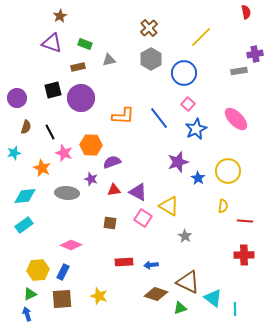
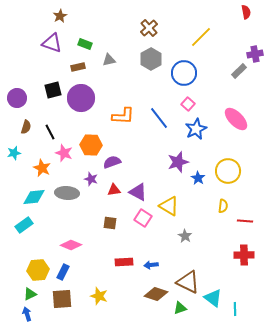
gray rectangle at (239, 71): rotated 35 degrees counterclockwise
cyan diamond at (25, 196): moved 9 px right, 1 px down
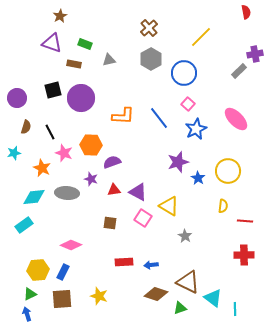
brown rectangle at (78, 67): moved 4 px left, 3 px up; rotated 24 degrees clockwise
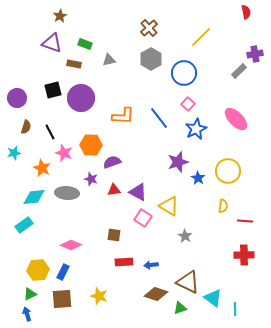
brown square at (110, 223): moved 4 px right, 12 px down
